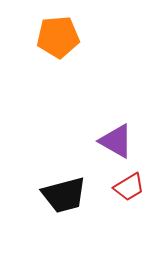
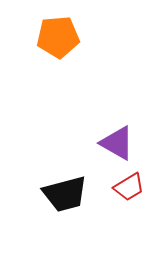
purple triangle: moved 1 px right, 2 px down
black trapezoid: moved 1 px right, 1 px up
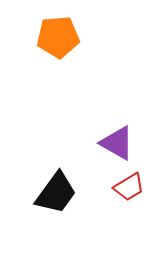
black trapezoid: moved 9 px left, 1 px up; rotated 39 degrees counterclockwise
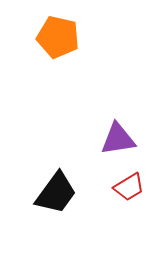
orange pentagon: rotated 18 degrees clockwise
purple triangle: moved 1 px right, 4 px up; rotated 39 degrees counterclockwise
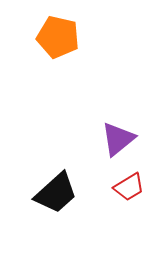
purple triangle: rotated 30 degrees counterclockwise
black trapezoid: rotated 12 degrees clockwise
